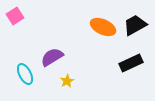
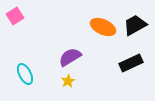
purple semicircle: moved 18 px right
yellow star: moved 1 px right
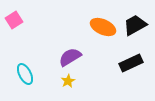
pink square: moved 1 px left, 4 px down
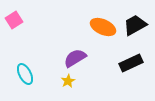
purple semicircle: moved 5 px right, 1 px down
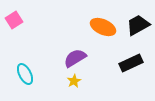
black trapezoid: moved 3 px right
yellow star: moved 6 px right
